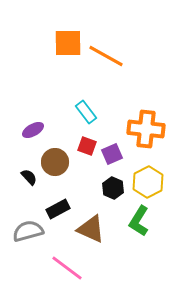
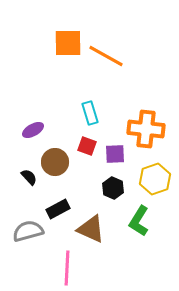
cyan rectangle: moved 4 px right, 1 px down; rotated 20 degrees clockwise
purple square: moved 3 px right; rotated 20 degrees clockwise
yellow hexagon: moved 7 px right, 3 px up; rotated 8 degrees clockwise
pink line: rotated 56 degrees clockwise
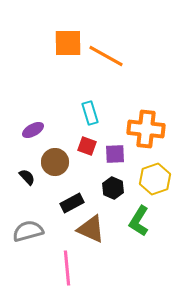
black semicircle: moved 2 px left
black rectangle: moved 14 px right, 6 px up
pink line: rotated 8 degrees counterclockwise
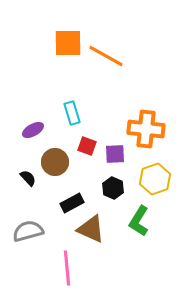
cyan rectangle: moved 18 px left
black semicircle: moved 1 px right, 1 px down
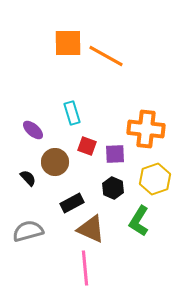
purple ellipse: rotated 70 degrees clockwise
pink line: moved 18 px right
